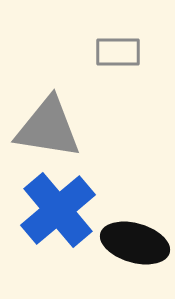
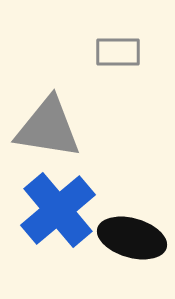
black ellipse: moved 3 px left, 5 px up
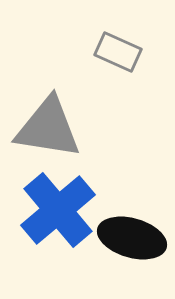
gray rectangle: rotated 24 degrees clockwise
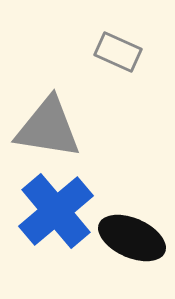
blue cross: moved 2 px left, 1 px down
black ellipse: rotated 8 degrees clockwise
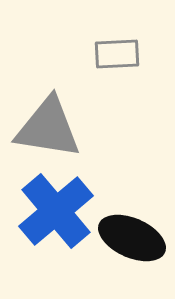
gray rectangle: moved 1 px left, 2 px down; rotated 27 degrees counterclockwise
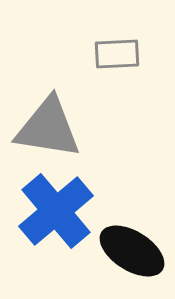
black ellipse: moved 13 px down; rotated 8 degrees clockwise
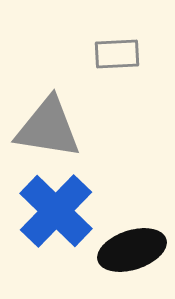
blue cross: rotated 6 degrees counterclockwise
black ellipse: moved 1 px up; rotated 50 degrees counterclockwise
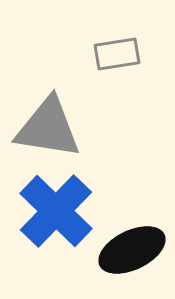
gray rectangle: rotated 6 degrees counterclockwise
black ellipse: rotated 8 degrees counterclockwise
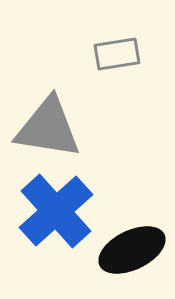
blue cross: rotated 4 degrees clockwise
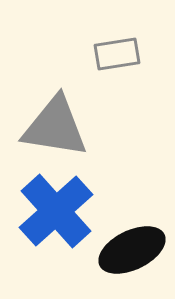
gray triangle: moved 7 px right, 1 px up
